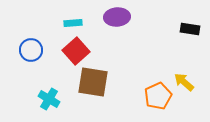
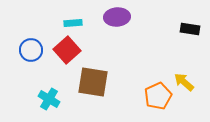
red square: moved 9 px left, 1 px up
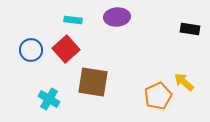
cyan rectangle: moved 3 px up; rotated 12 degrees clockwise
red square: moved 1 px left, 1 px up
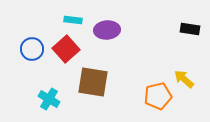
purple ellipse: moved 10 px left, 13 px down
blue circle: moved 1 px right, 1 px up
yellow arrow: moved 3 px up
orange pentagon: rotated 12 degrees clockwise
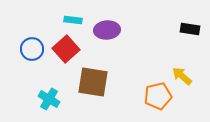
yellow arrow: moved 2 px left, 3 px up
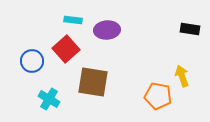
blue circle: moved 12 px down
yellow arrow: rotated 30 degrees clockwise
orange pentagon: rotated 24 degrees clockwise
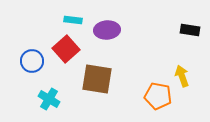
black rectangle: moved 1 px down
brown square: moved 4 px right, 3 px up
